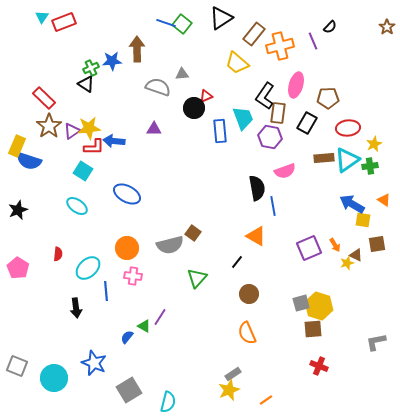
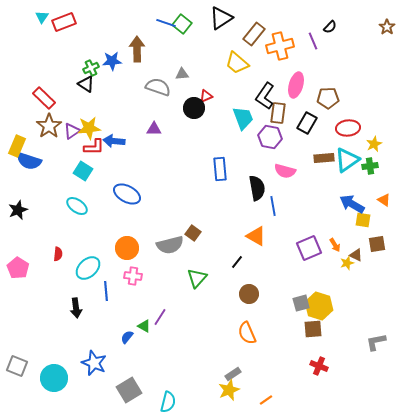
blue rectangle at (220, 131): moved 38 px down
pink semicircle at (285, 171): rotated 35 degrees clockwise
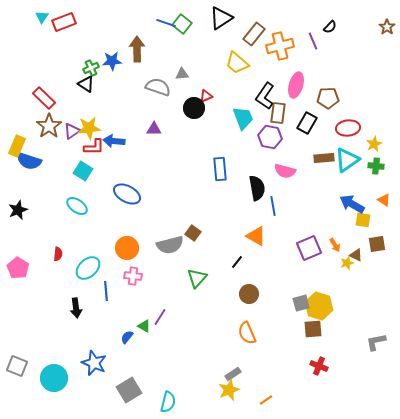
green cross at (370, 166): moved 6 px right; rotated 14 degrees clockwise
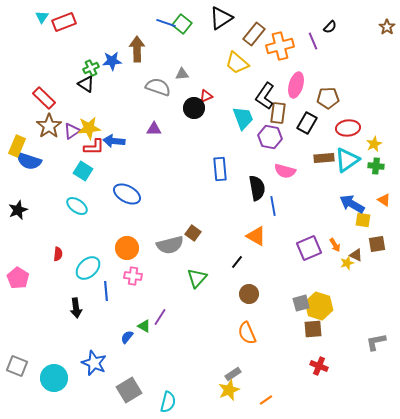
pink pentagon at (18, 268): moved 10 px down
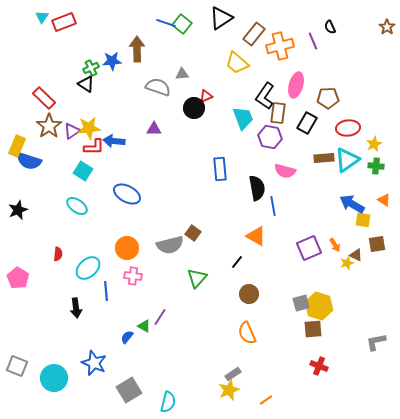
black semicircle at (330, 27): rotated 112 degrees clockwise
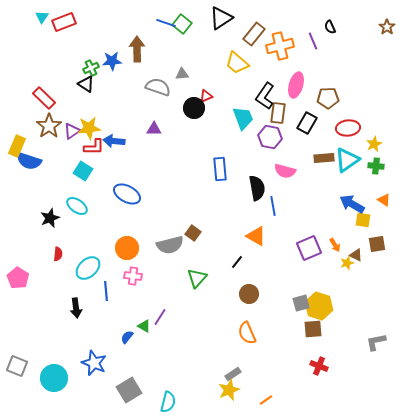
black star at (18, 210): moved 32 px right, 8 px down
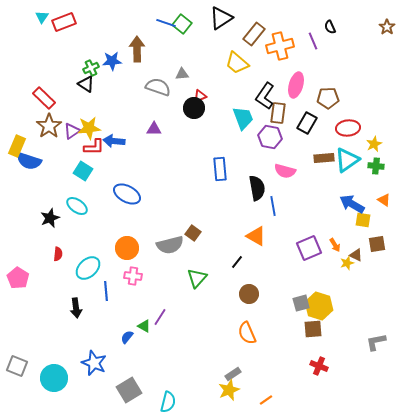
red triangle at (206, 96): moved 6 px left
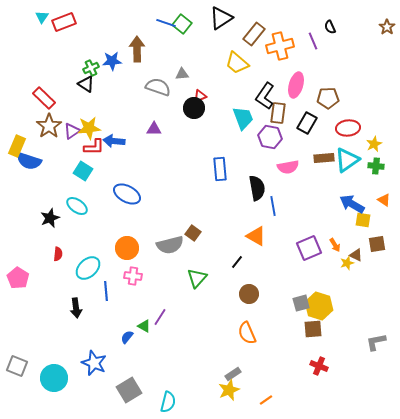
pink semicircle at (285, 171): moved 3 px right, 4 px up; rotated 25 degrees counterclockwise
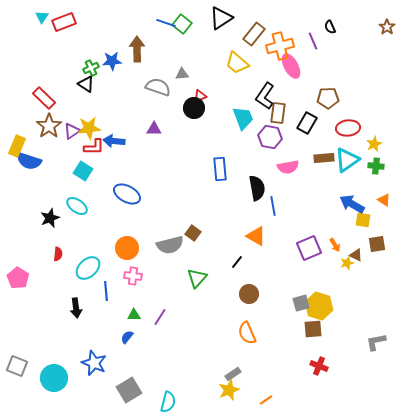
pink ellipse at (296, 85): moved 5 px left, 19 px up; rotated 45 degrees counterclockwise
green triangle at (144, 326): moved 10 px left, 11 px up; rotated 32 degrees counterclockwise
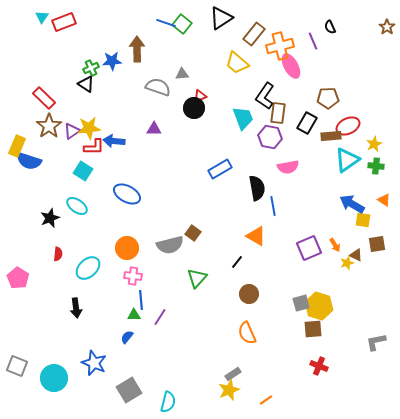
red ellipse at (348, 128): moved 2 px up; rotated 20 degrees counterclockwise
brown rectangle at (324, 158): moved 7 px right, 22 px up
blue rectangle at (220, 169): rotated 65 degrees clockwise
blue line at (106, 291): moved 35 px right, 9 px down
